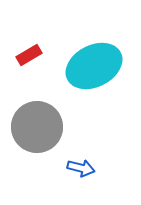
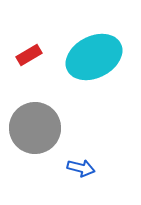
cyan ellipse: moved 9 px up
gray circle: moved 2 px left, 1 px down
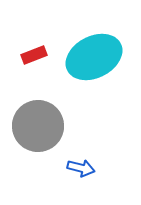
red rectangle: moved 5 px right; rotated 10 degrees clockwise
gray circle: moved 3 px right, 2 px up
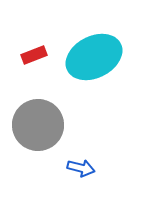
gray circle: moved 1 px up
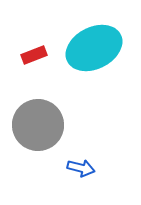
cyan ellipse: moved 9 px up
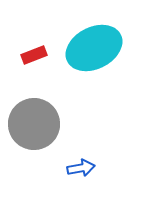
gray circle: moved 4 px left, 1 px up
blue arrow: rotated 24 degrees counterclockwise
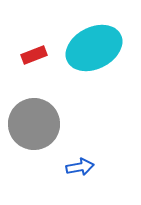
blue arrow: moved 1 px left, 1 px up
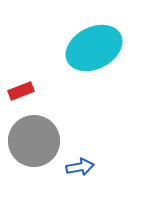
red rectangle: moved 13 px left, 36 px down
gray circle: moved 17 px down
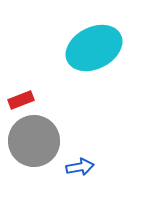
red rectangle: moved 9 px down
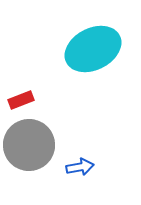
cyan ellipse: moved 1 px left, 1 px down
gray circle: moved 5 px left, 4 px down
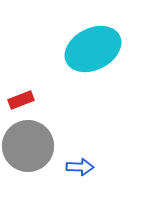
gray circle: moved 1 px left, 1 px down
blue arrow: rotated 12 degrees clockwise
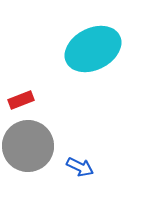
blue arrow: rotated 24 degrees clockwise
